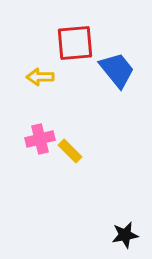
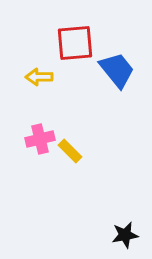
yellow arrow: moved 1 px left
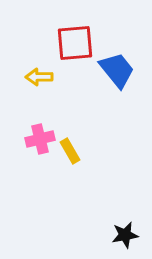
yellow rectangle: rotated 15 degrees clockwise
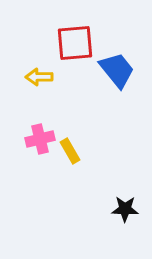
black star: moved 26 px up; rotated 12 degrees clockwise
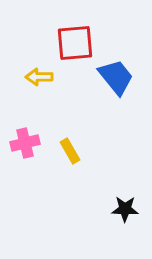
blue trapezoid: moved 1 px left, 7 px down
pink cross: moved 15 px left, 4 px down
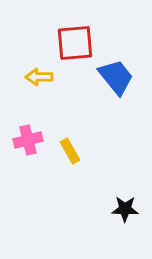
pink cross: moved 3 px right, 3 px up
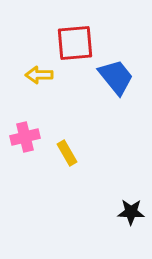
yellow arrow: moved 2 px up
pink cross: moved 3 px left, 3 px up
yellow rectangle: moved 3 px left, 2 px down
black star: moved 6 px right, 3 px down
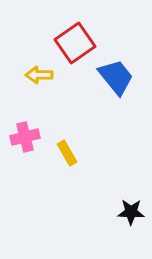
red square: rotated 30 degrees counterclockwise
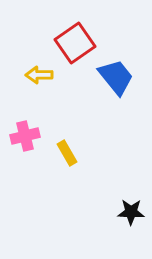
pink cross: moved 1 px up
